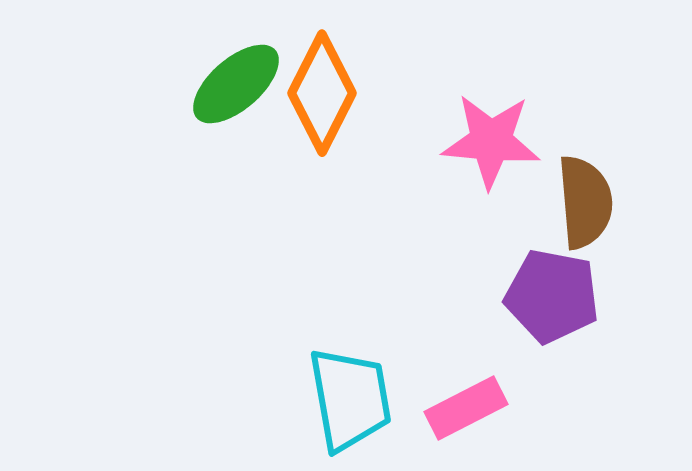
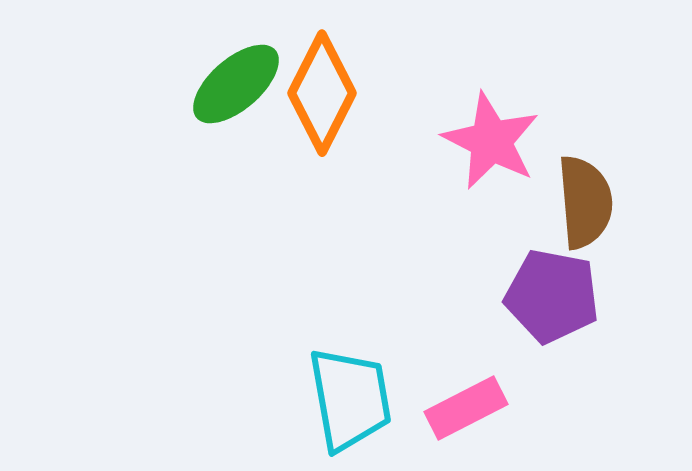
pink star: rotated 22 degrees clockwise
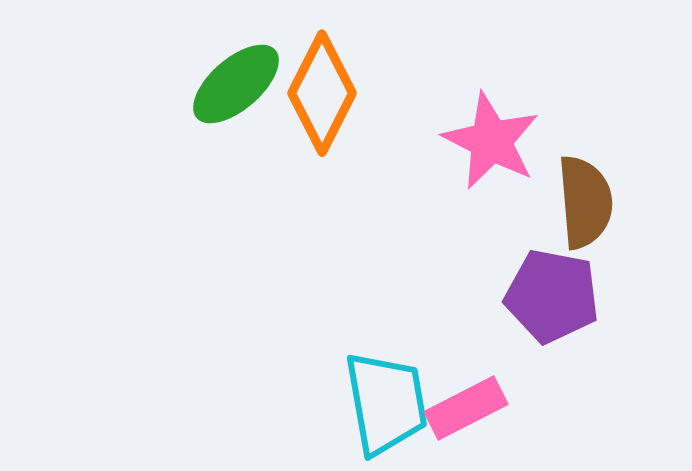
cyan trapezoid: moved 36 px right, 4 px down
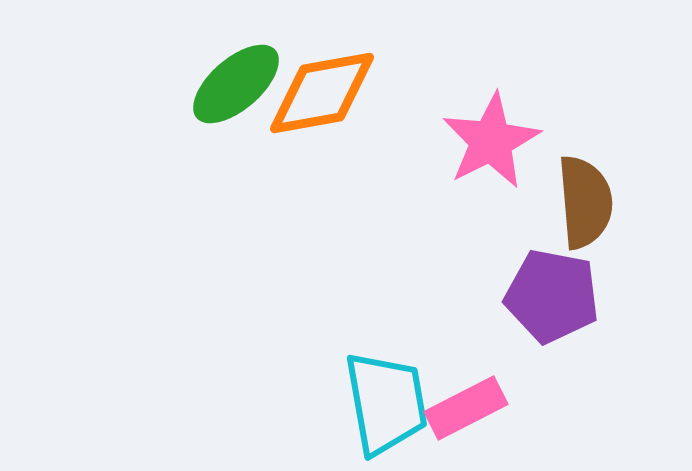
orange diamond: rotated 53 degrees clockwise
pink star: rotated 18 degrees clockwise
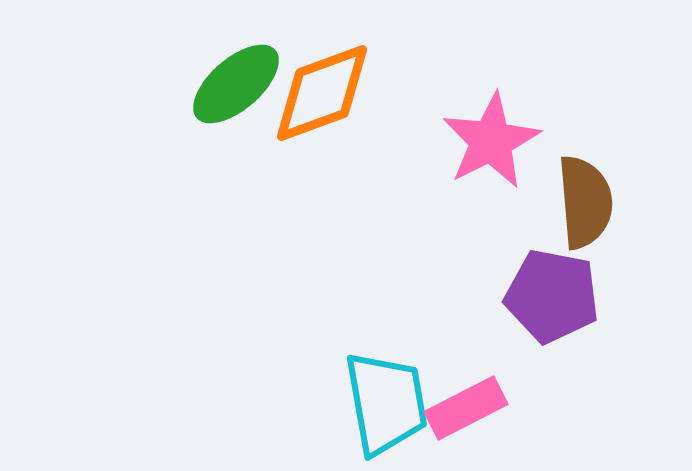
orange diamond: rotated 10 degrees counterclockwise
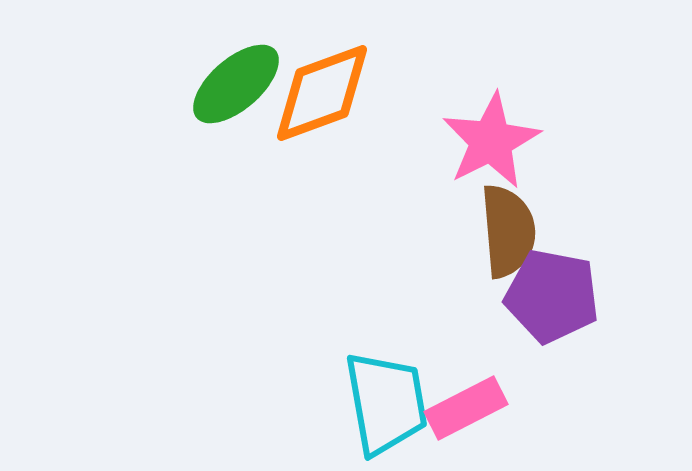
brown semicircle: moved 77 px left, 29 px down
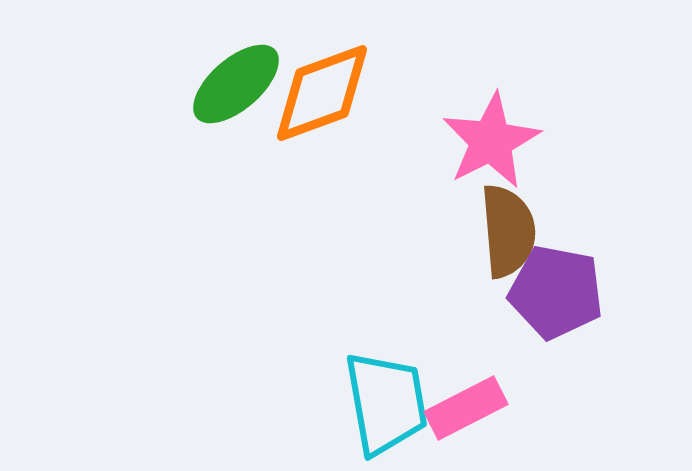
purple pentagon: moved 4 px right, 4 px up
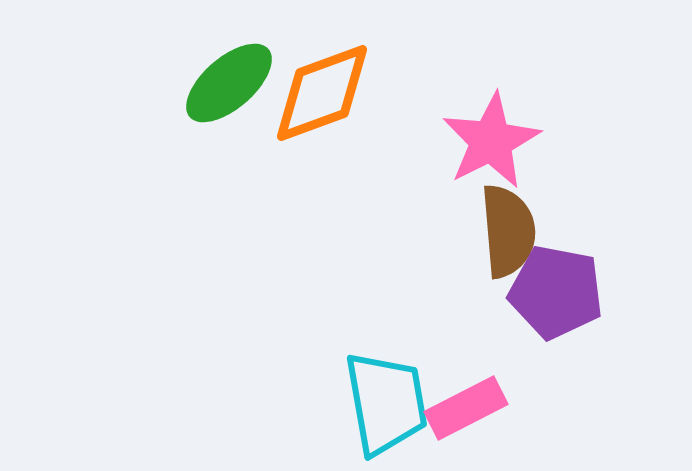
green ellipse: moved 7 px left, 1 px up
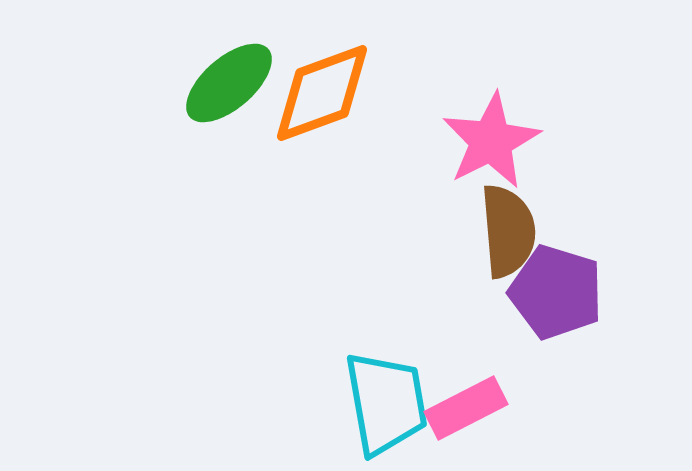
purple pentagon: rotated 6 degrees clockwise
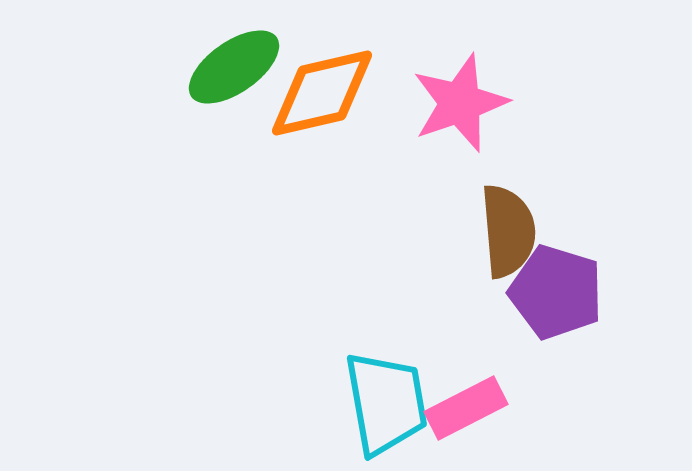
green ellipse: moved 5 px right, 16 px up; rotated 6 degrees clockwise
orange diamond: rotated 7 degrees clockwise
pink star: moved 31 px left, 38 px up; rotated 8 degrees clockwise
